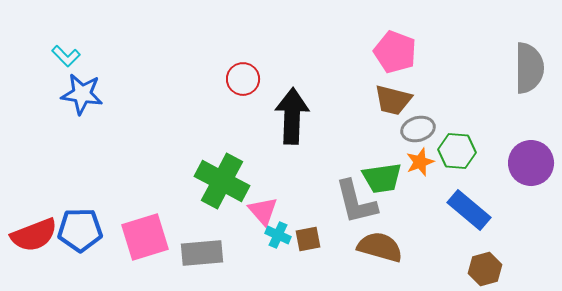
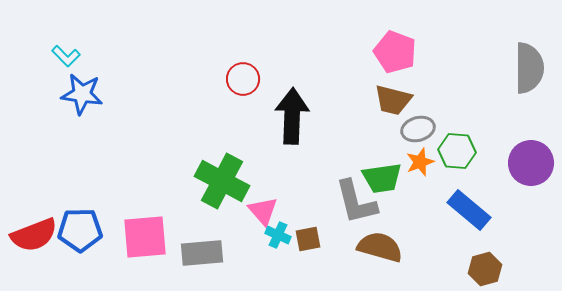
pink square: rotated 12 degrees clockwise
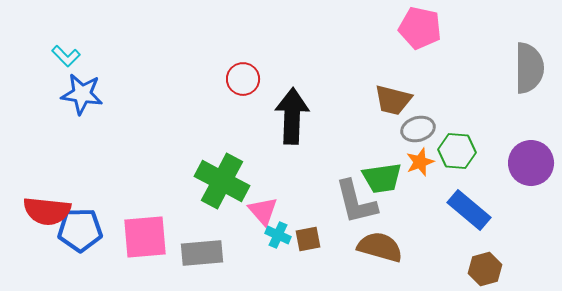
pink pentagon: moved 25 px right, 24 px up; rotated 9 degrees counterclockwise
red semicircle: moved 13 px right, 24 px up; rotated 27 degrees clockwise
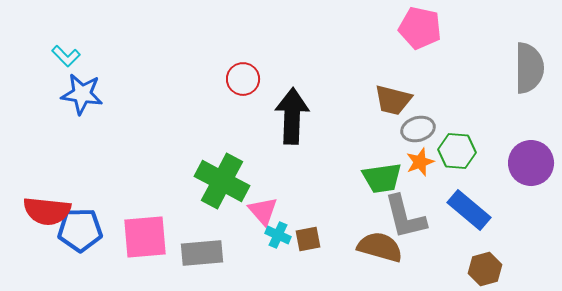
gray L-shape: moved 49 px right, 15 px down
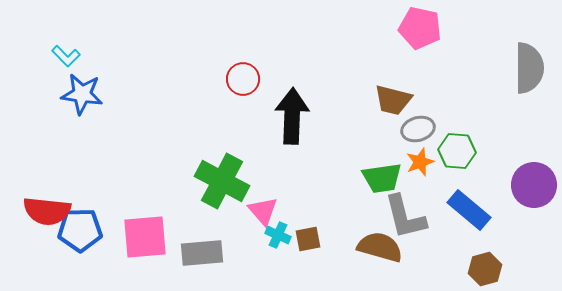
purple circle: moved 3 px right, 22 px down
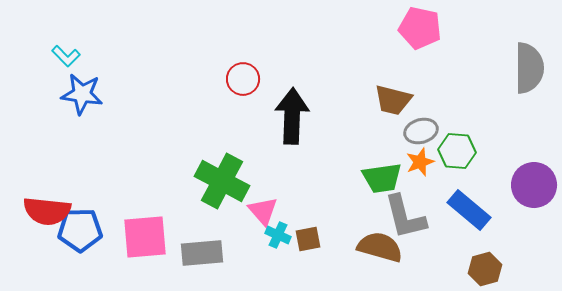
gray ellipse: moved 3 px right, 2 px down
